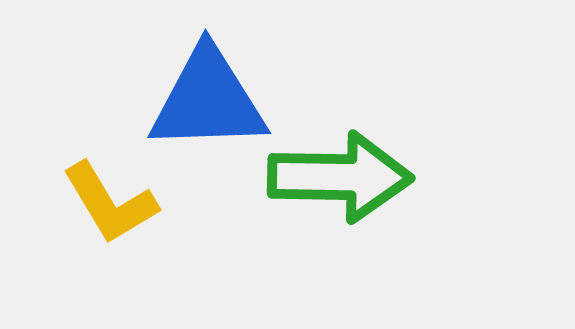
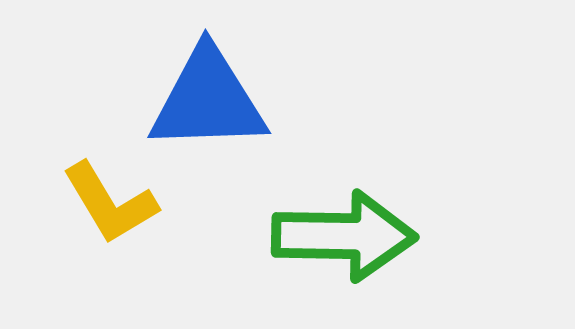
green arrow: moved 4 px right, 59 px down
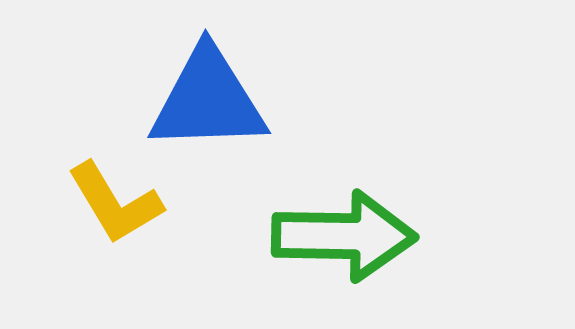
yellow L-shape: moved 5 px right
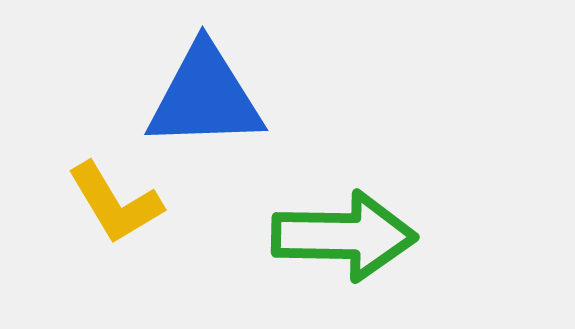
blue triangle: moved 3 px left, 3 px up
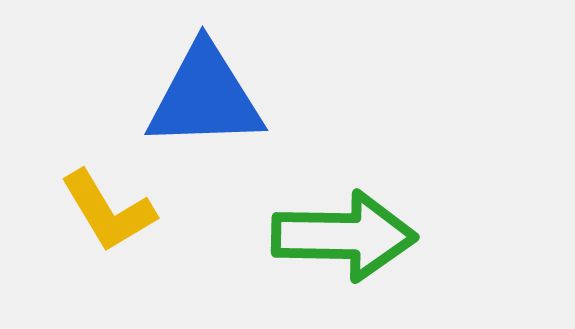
yellow L-shape: moved 7 px left, 8 px down
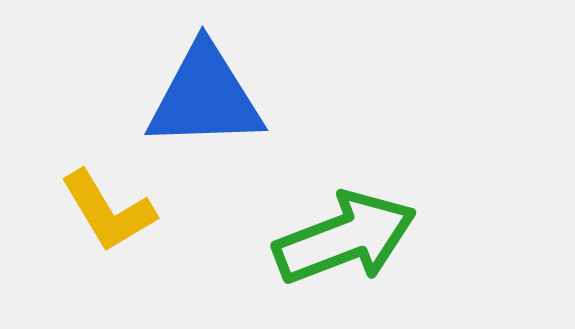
green arrow: moved 1 px right, 2 px down; rotated 22 degrees counterclockwise
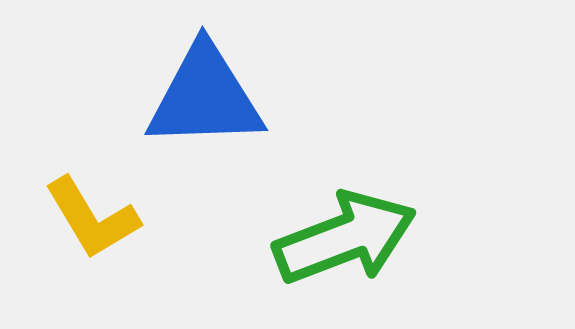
yellow L-shape: moved 16 px left, 7 px down
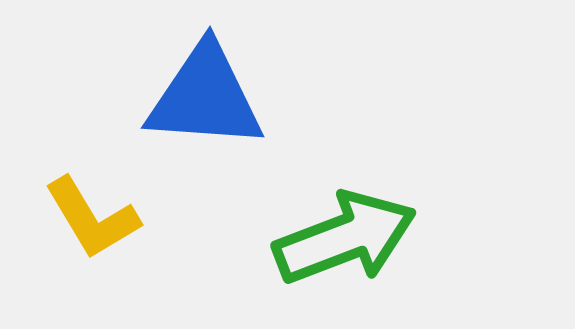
blue triangle: rotated 6 degrees clockwise
